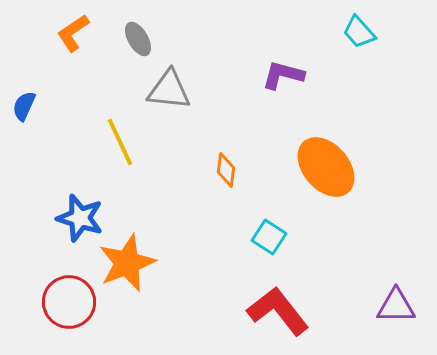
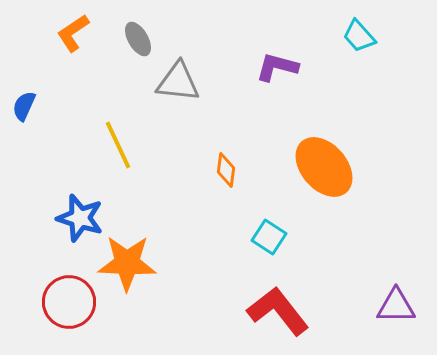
cyan trapezoid: moved 4 px down
purple L-shape: moved 6 px left, 8 px up
gray triangle: moved 9 px right, 8 px up
yellow line: moved 2 px left, 3 px down
orange ellipse: moved 2 px left
orange star: rotated 24 degrees clockwise
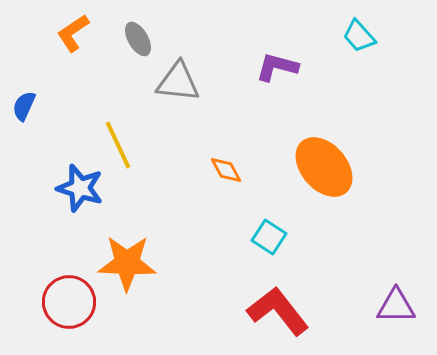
orange diamond: rotated 36 degrees counterclockwise
blue star: moved 30 px up
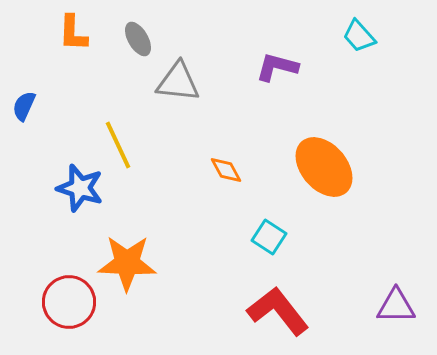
orange L-shape: rotated 54 degrees counterclockwise
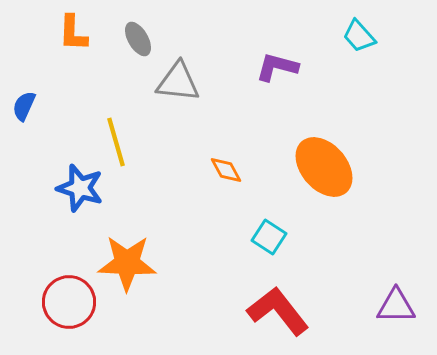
yellow line: moved 2 px left, 3 px up; rotated 9 degrees clockwise
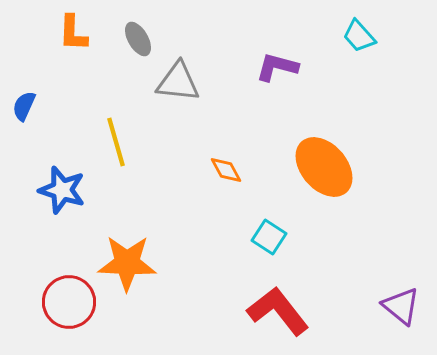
blue star: moved 18 px left, 2 px down
purple triangle: moved 5 px right; rotated 39 degrees clockwise
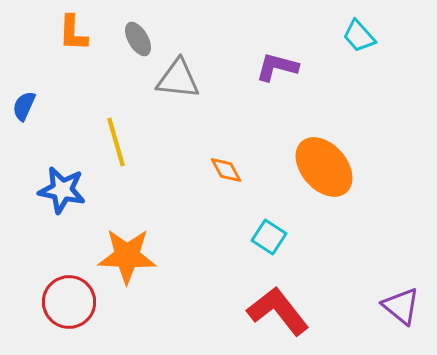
gray triangle: moved 3 px up
blue star: rotated 6 degrees counterclockwise
orange star: moved 7 px up
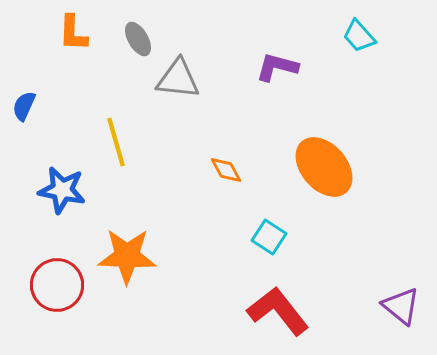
red circle: moved 12 px left, 17 px up
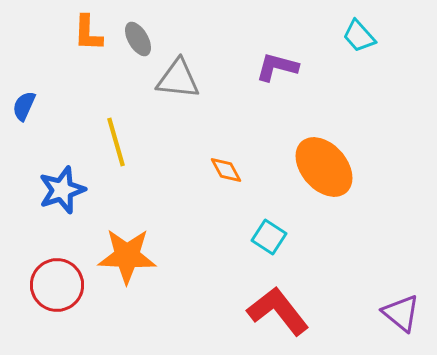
orange L-shape: moved 15 px right
blue star: rotated 30 degrees counterclockwise
purple triangle: moved 7 px down
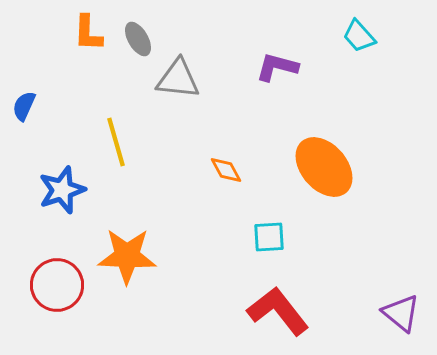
cyan square: rotated 36 degrees counterclockwise
